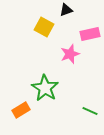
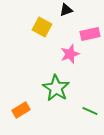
yellow square: moved 2 px left
green star: moved 11 px right
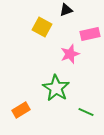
green line: moved 4 px left, 1 px down
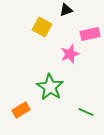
green star: moved 6 px left, 1 px up
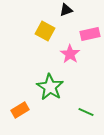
yellow square: moved 3 px right, 4 px down
pink star: rotated 18 degrees counterclockwise
orange rectangle: moved 1 px left
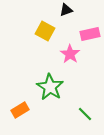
green line: moved 1 px left, 2 px down; rotated 21 degrees clockwise
